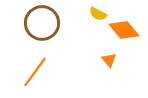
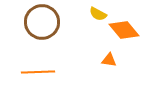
brown circle: moved 1 px up
orange triangle: rotated 42 degrees counterclockwise
orange line: moved 3 px right; rotated 52 degrees clockwise
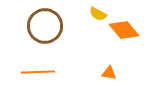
brown circle: moved 3 px right, 4 px down
orange triangle: moved 13 px down
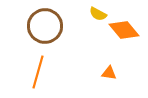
orange line: rotated 72 degrees counterclockwise
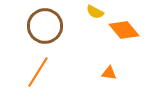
yellow semicircle: moved 3 px left, 2 px up
orange line: rotated 16 degrees clockwise
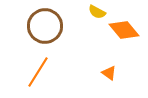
yellow semicircle: moved 2 px right
orange triangle: rotated 28 degrees clockwise
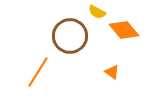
brown circle: moved 25 px right, 10 px down
orange triangle: moved 3 px right, 1 px up
